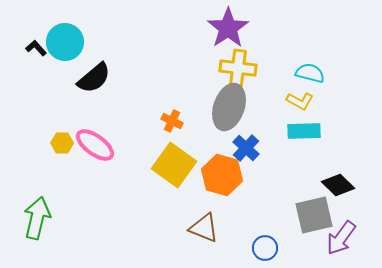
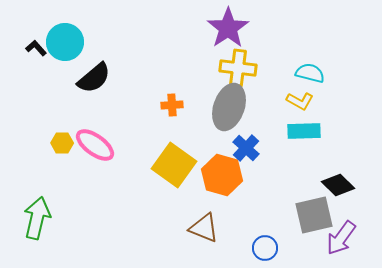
orange cross: moved 16 px up; rotated 30 degrees counterclockwise
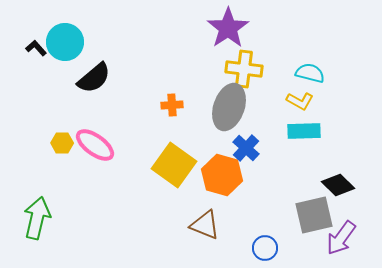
yellow cross: moved 6 px right, 1 px down
brown triangle: moved 1 px right, 3 px up
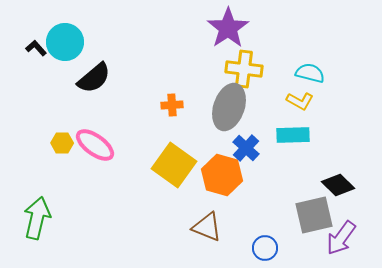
cyan rectangle: moved 11 px left, 4 px down
brown triangle: moved 2 px right, 2 px down
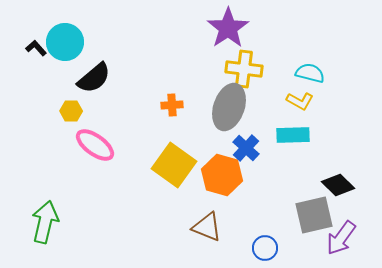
yellow hexagon: moved 9 px right, 32 px up
green arrow: moved 8 px right, 4 px down
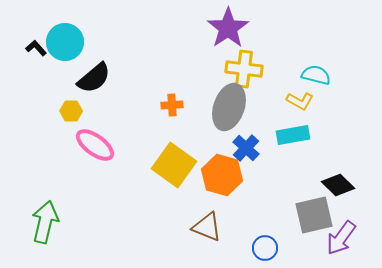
cyan semicircle: moved 6 px right, 2 px down
cyan rectangle: rotated 8 degrees counterclockwise
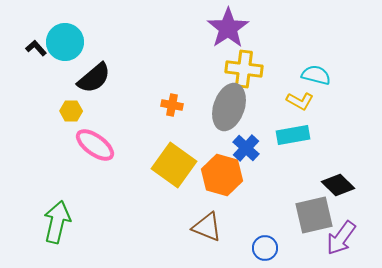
orange cross: rotated 15 degrees clockwise
green arrow: moved 12 px right
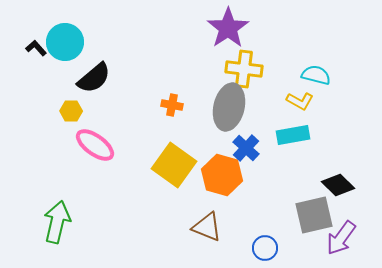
gray ellipse: rotated 6 degrees counterclockwise
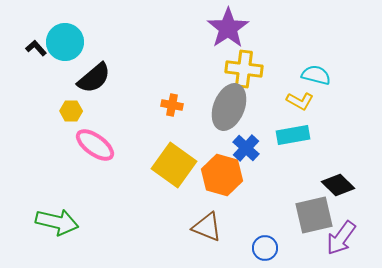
gray ellipse: rotated 9 degrees clockwise
green arrow: rotated 90 degrees clockwise
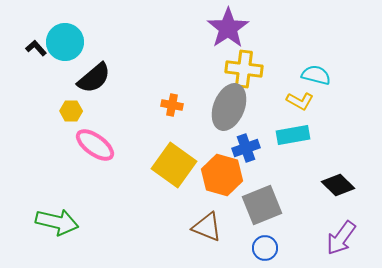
blue cross: rotated 28 degrees clockwise
gray square: moved 52 px left, 10 px up; rotated 9 degrees counterclockwise
